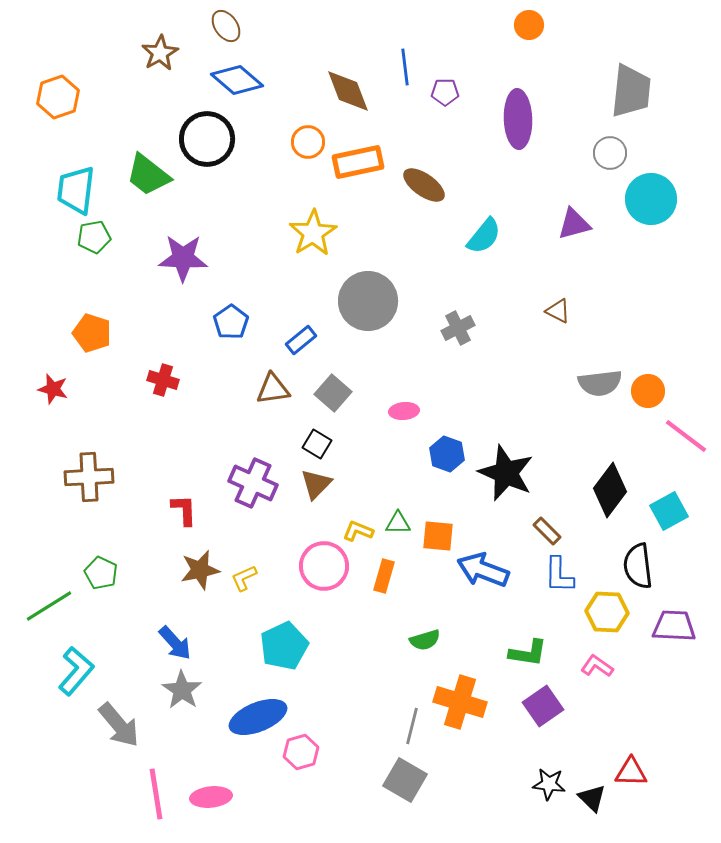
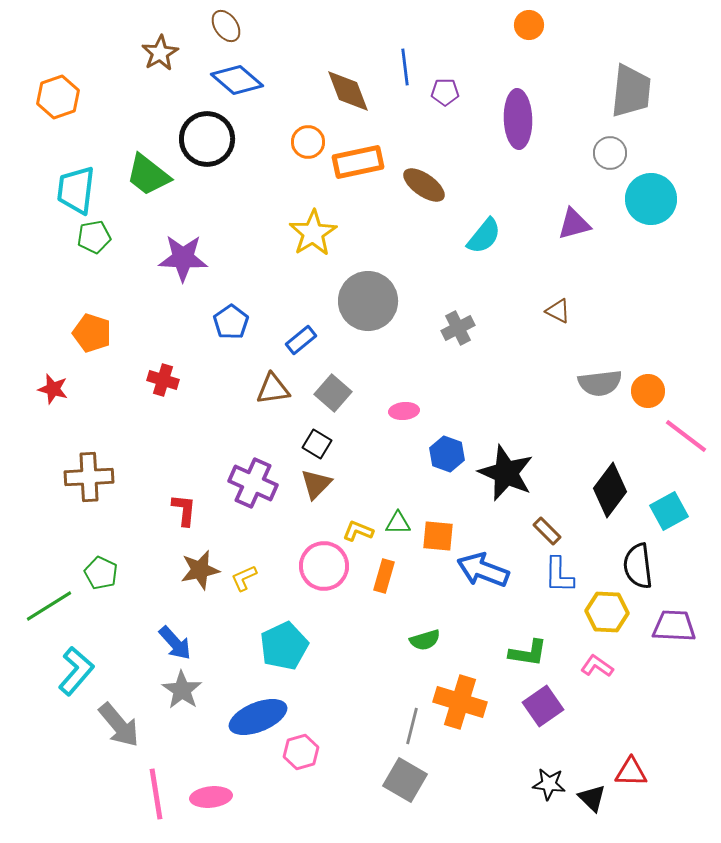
red L-shape at (184, 510): rotated 8 degrees clockwise
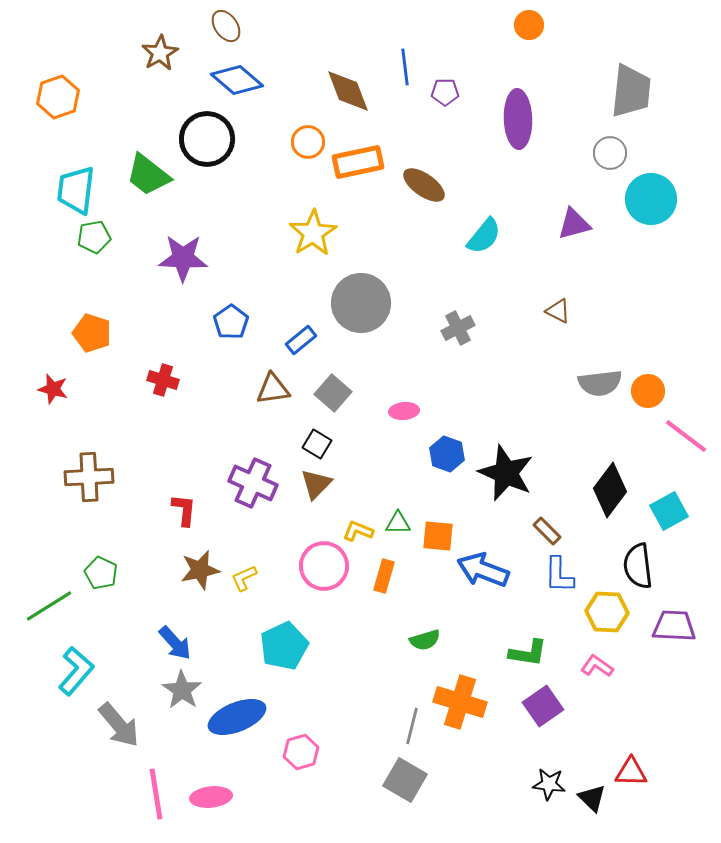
gray circle at (368, 301): moved 7 px left, 2 px down
blue ellipse at (258, 717): moved 21 px left
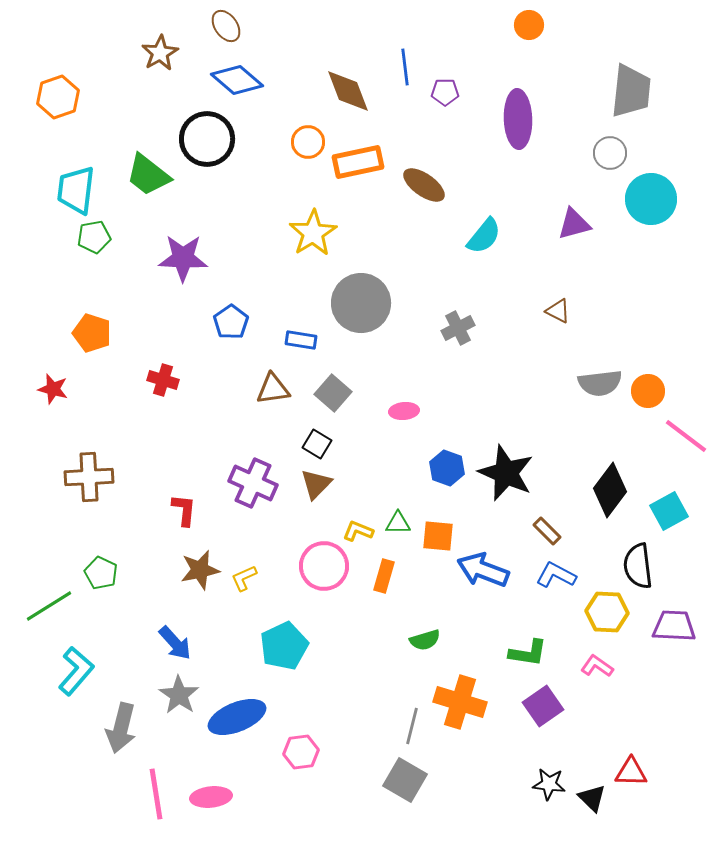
blue rectangle at (301, 340): rotated 48 degrees clockwise
blue hexagon at (447, 454): moved 14 px down
blue L-shape at (559, 575): moved 3 px left; rotated 117 degrees clockwise
gray star at (182, 690): moved 3 px left, 5 px down
gray arrow at (119, 725): moved 2 px right, 3 px down; rotated 54 degrees clockwise
pink hexagon at (301, 752): rotated 8 degrees clockwise
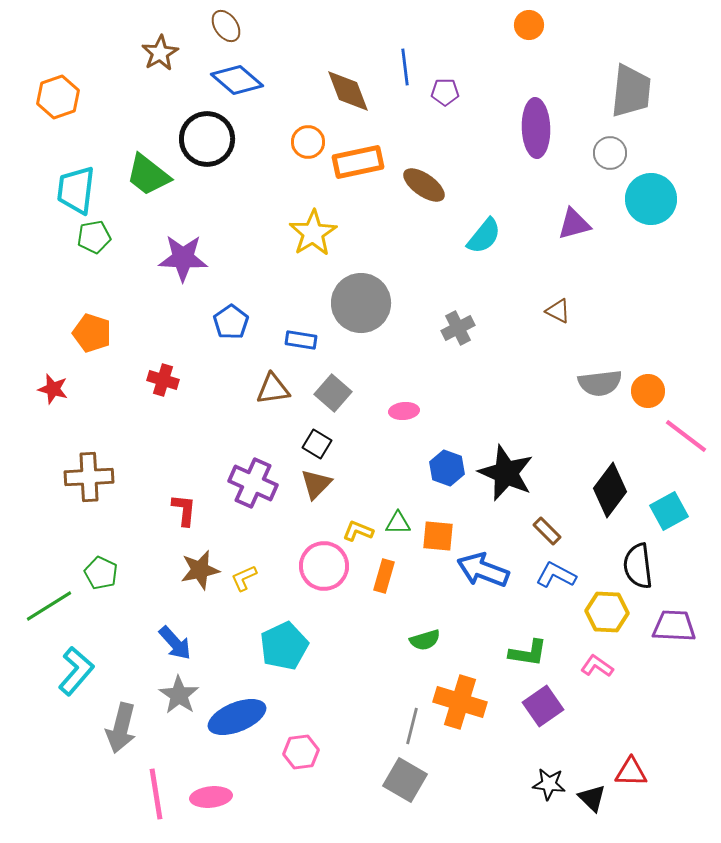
purple ellipse at (518, 119): moved 18 px right, 9 px down
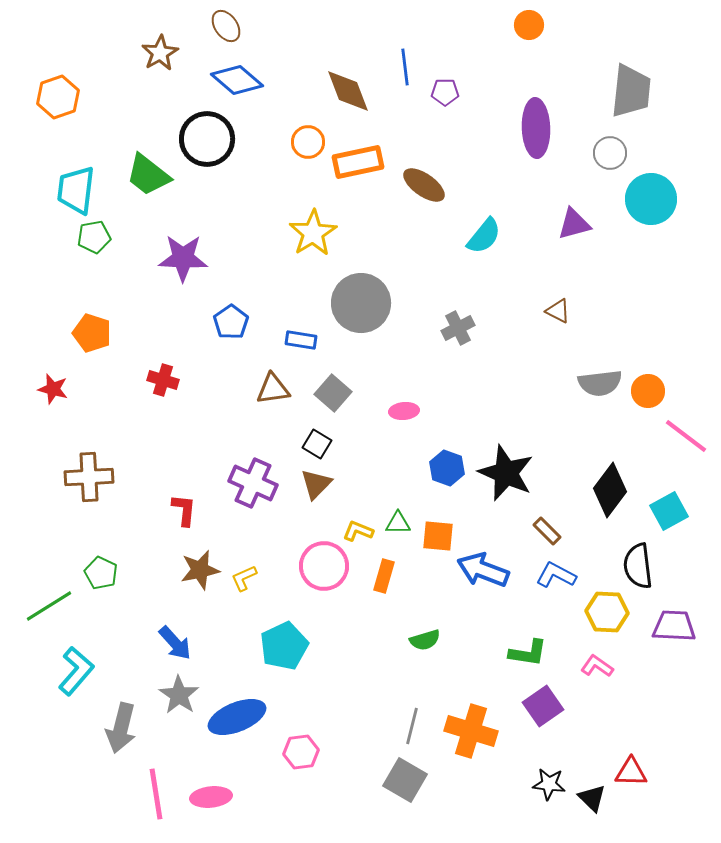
orange cross at (460, 702): moved 11 px right, 29 px down
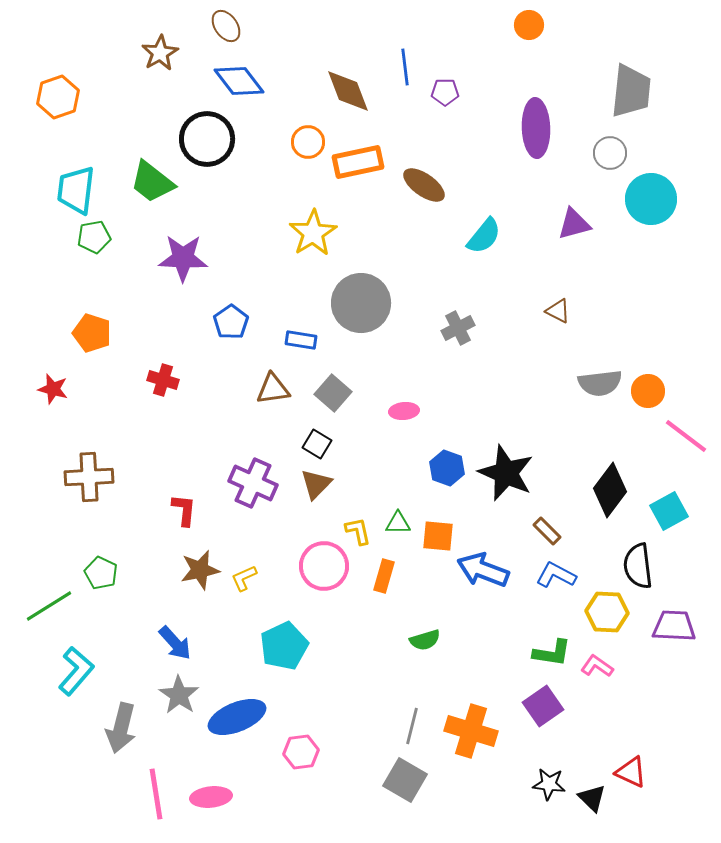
blue diamond at (237, 80): moved 2 px right, 1 px down; rotated 12 degrees clockwise
green trapezoid at (148, 175): moved 4 px right, 7 px down
yellow L-shape at (358, 531): rotated 56 degrees clockwise
green L-shape at (528, 653): moved 24 px right
red triangle at (631, 772): rotated 24 degrees clockwise
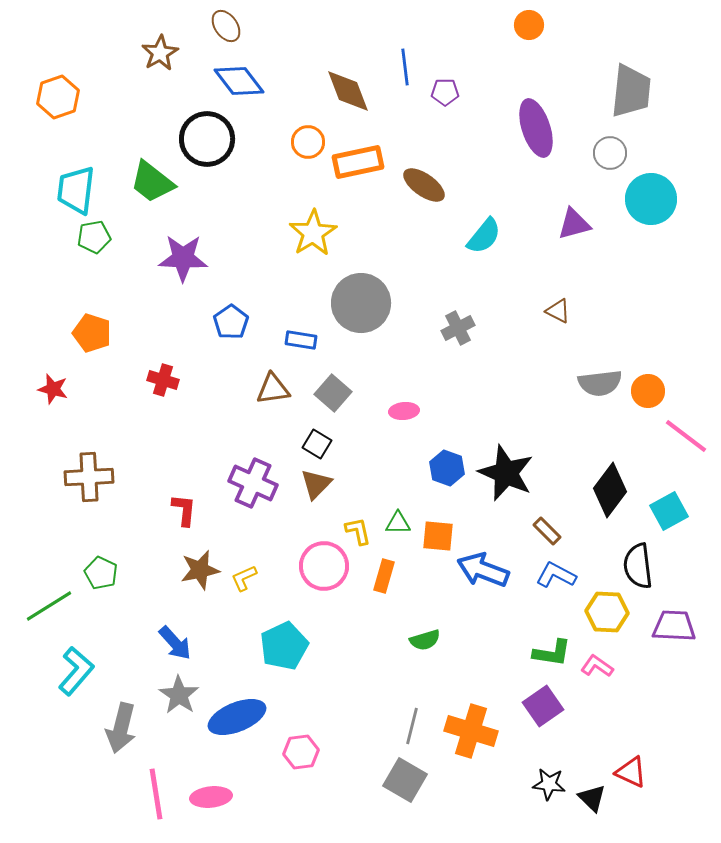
purple ellipse at (536, 128): rotated 16 degrees counterclockwise
